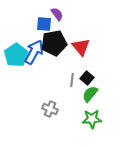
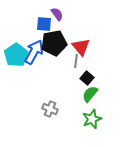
gray line: moved 4 px right, 19 px up
green star: rotated 18 degrees counterclockwise
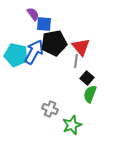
purple semicircle: moved 24 px left
cyan pentagon: rotated 25 degrees counterclockwise
green semicircle: rotated 18 degrees counterclockwise
green star: moved 20 px left, 6 px down
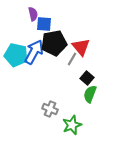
purple semicircle: rotated 24 degrees clockwise
gray line: moved 4 px left, 2 px up; rotated 24 degrees clockwise
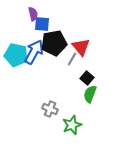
blue square: moved 2 px left
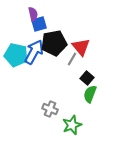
blue square: moved 3 px left; rotated 21 degrees counterclockwise
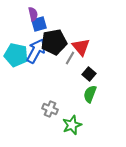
black pentagon: moved 1 px up
blue arrow: moved 2 px right, 1 px up
gray line: moved 2 px left, 1 px up
black square: moved 2 px right, 4 px up
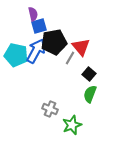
blue square: moved 2 px down
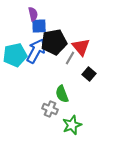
blue square: rotated 14 degrees clockwise
cyan pentagon: moved 1 px left; rotated 25 degrees counterclockwise
green semicircle: moved 28 px left; rotated 42 degrees counterclockwise
